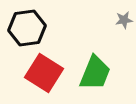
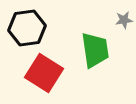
green trapezoid: moved 23 px up; rotated 30 degrees counterclockwise
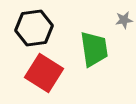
black hexagon: moved 7 px right
green trapezoid: moved 1 px left, 1 px up
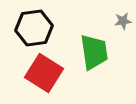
gray star: moved 1 px left, 1 px down
green trapezoid: moved 3 px down
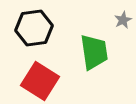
gray star: moved 1 px up; rotated 18 degrees counterclockwise
red square: moved 4 px left, 8 px down
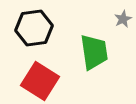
gray star: moved 1 px up
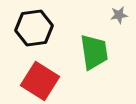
gray star: moved 4 px left, 4 px up; rotated 18 degrees clockwise
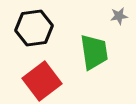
gray star: moved 1 px down
red square: moved 2 px right; rotated 21 degrees clockwise
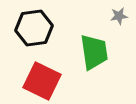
red square: rotated 27 degrees counterclockwise
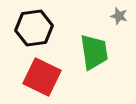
gray star: rotated 24 degrees clockwise
red square: moved 4 px up
